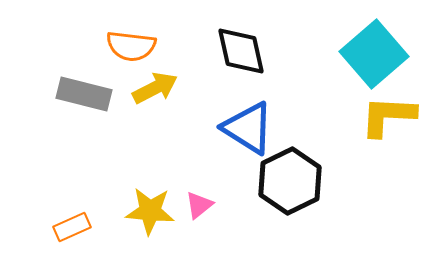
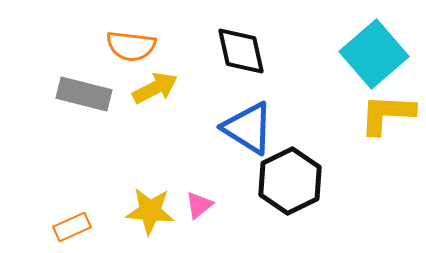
yellow L-shape: moved 1 px left, 2 px up
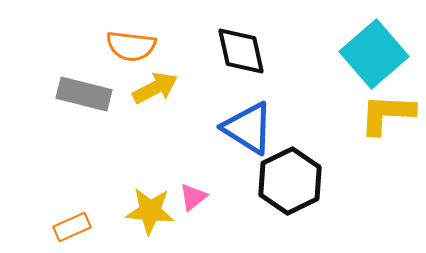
pink triangle: moved 6 px left, 8 px up
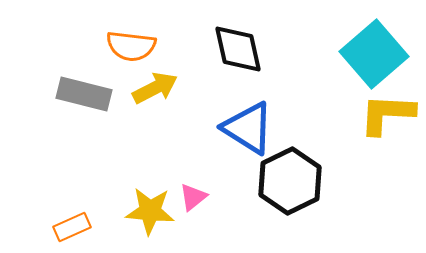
black diamond: moved 3 px left, 2 px up
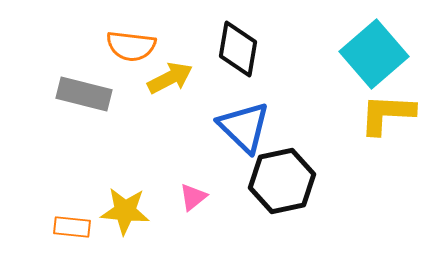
black diamond: rotated 22 degrees clockwise
yellow arrow: moved 15 px right, 10 px up
blue triangle: moved 4 px left, 1 px up; rotated 12 degrees clockwise
black hexagon: moved 8 px left; rotated 14 degrees clockwise
yellow star: moved 25 px left
orange rectangle: rotated 30 degrees clockwise
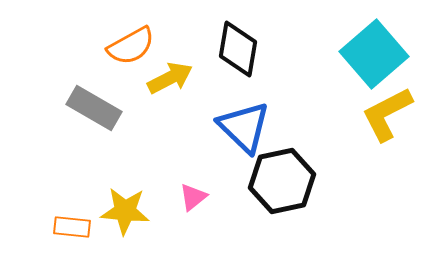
orange semicircle: rotated 36 degrees counterclockwise
gray rectangle: moved 10 px right, 14 px down; rotated 16 degrees clockwise
yellow L-shape: rotated 30 degrees counterclockwise
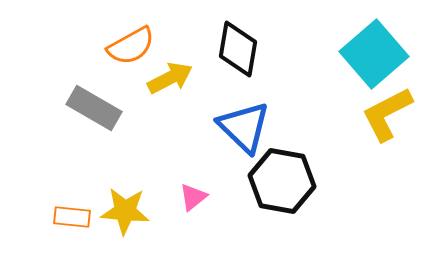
black hexagon: rotated 22 degrees clockwise
orange rectangle: moved 10 px up
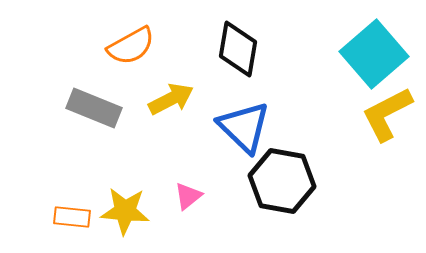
yellow arrow: moved 1 px right, 21 px down
gray rectangle: rotated 8 degrees counterclockwise
pink triangle: moved 5 px left, 1 px up
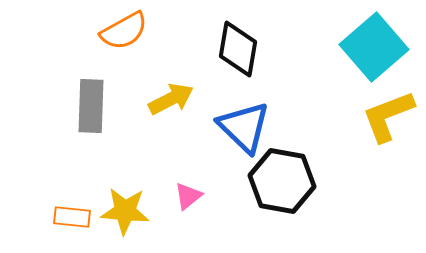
orange semicircle: moved 7 px left, 15 px up
cyan square: moved 7 px up
gray rectangle: moved 3 px left, 2 px up; rotated 70 degrees clockwise
yellow L-shape: moved 1 px right, 2 px down; rotated 6 degrees clockwise
